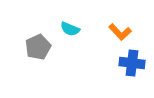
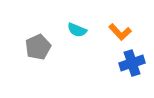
cyan semicircle: moved 7 px right, 1 px down
blue cross: rotated 25 degrees counterclockwise
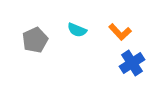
gray pentagon: moved 3 px left, 7 px up
blue cross: rotated 15 degrees counterclockwise
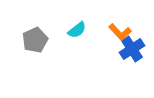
cyan semicircle: rotated 60 degrees counterclockwise
blue cross: moved 14 px up
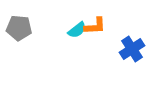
orange L-shape: moved 25 px left, 6 px up; rotated 50 degrees counterclockwise
gray pentagon: moved 16 px left, 12 px up; rotated 30 degrees clockwise
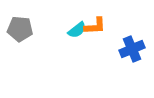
gray pentagon: moved 1 px right, 1 px down
blue cross: rotated 10 degrees clockwise
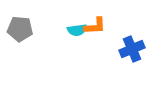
cyan semicircle: rotated 30 degrees clockwise
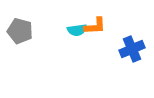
gray pentagon: moved 2 px down; rotated 10 degrees clockwise
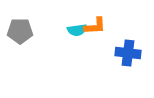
gray pentagon: rotated 15 degrees counterclockwise
blue cross: moved 4 px left, 4 px down; rotated 30 degrees clockwise
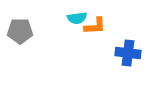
cyan semicircle: moved 12 px up
